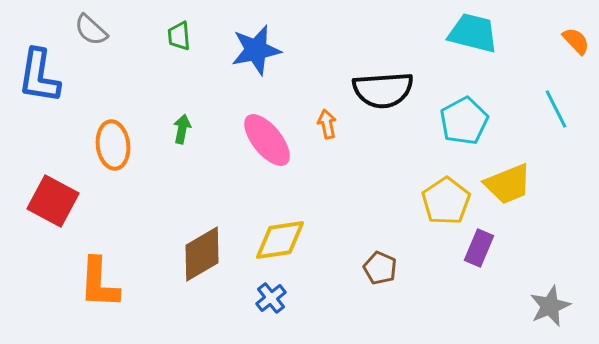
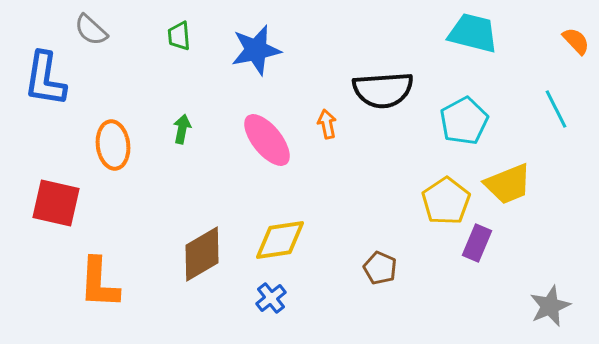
blue L-shape: moved 6 px right, 3 px down
red square: moved 3 px right, 2 px down; rotated 15 degrees counterclockwise
purple rectangle: moved 2 px left, 5 px up
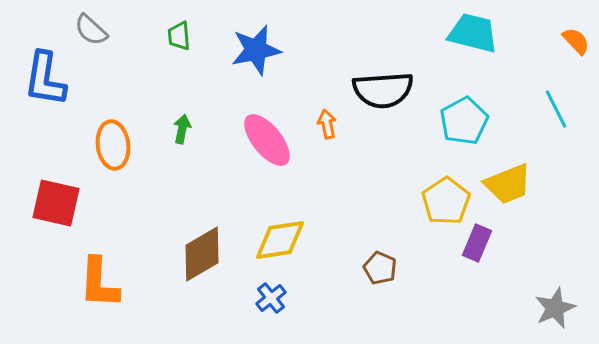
gray star: moved 5 px right, 2 px down
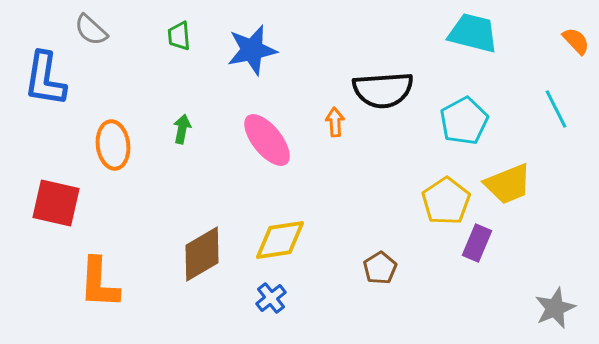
blue star: moved 4 px left
orange arrow: moved 8 px right, 2 px up; rotated 8 degrees clockwise
brown pentagon: rotated 16 degrees clockwise
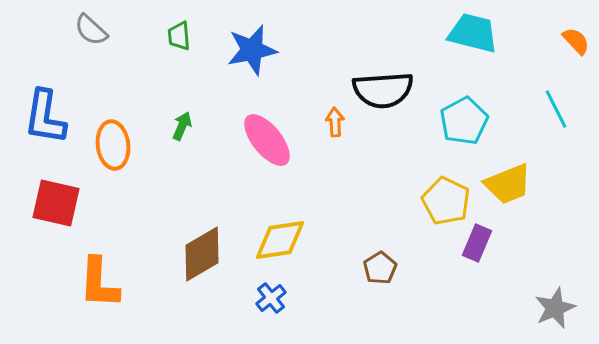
blue L-shape: moved 38 px down
green arrow: moved 3 px up; rotated 12 degrees clockwise
yellow pentagon: rotated 12 degrees counterclockwise
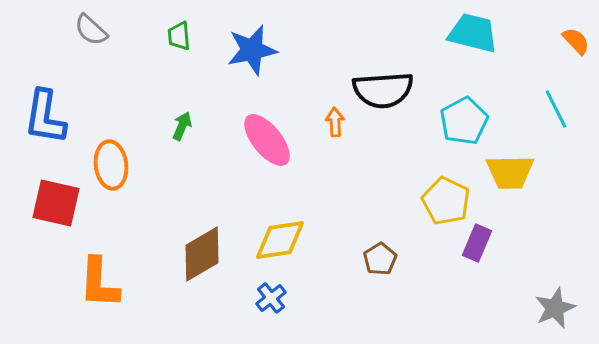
orange ellipse: moved 2 px left, 20 px down
yellow trapezoid: moved 2 px right, 12 px up; rotated 21 degrees clockwise
brown pentagon: moved 9 px up
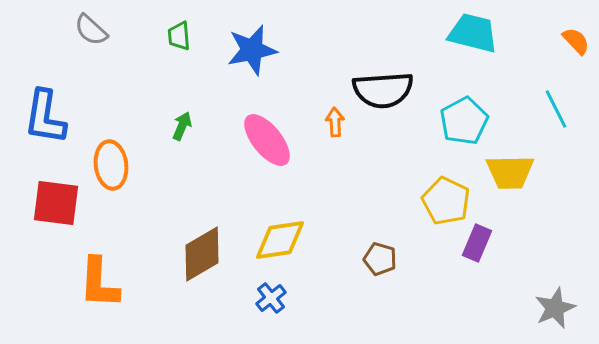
red square: rotated 6 degrees counterclockwise
brown pentagon: rotated 24 degrees counterclockwise
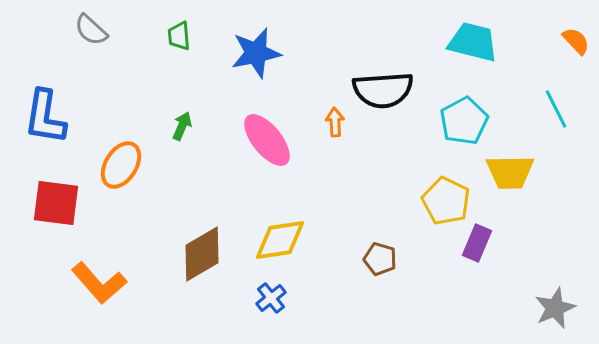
cyan trapezoid: moved 9 px down
blue star: moved 4 px right, 3 px down
orange ellipse: moved 10 px right; rotated 39 degrees clockwise
orange L-shape: rotated 44 degrees counterclockwise
